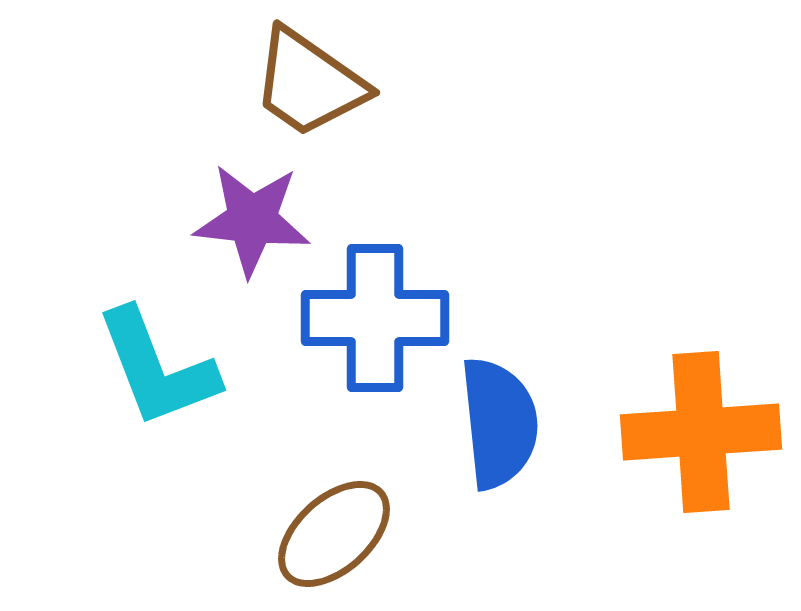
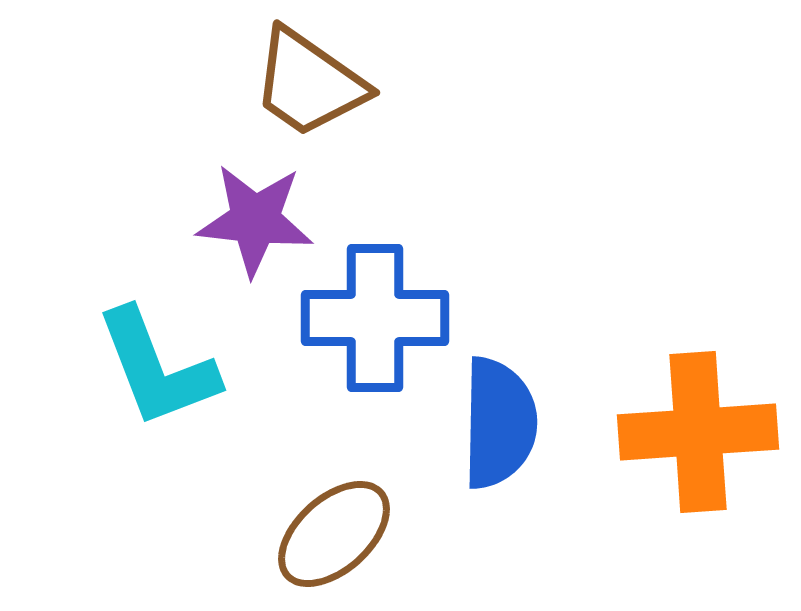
purple star: moved 3 px right
blue semicircle: rotated 7 degrees clockwise
orange cross: moved 3 px left
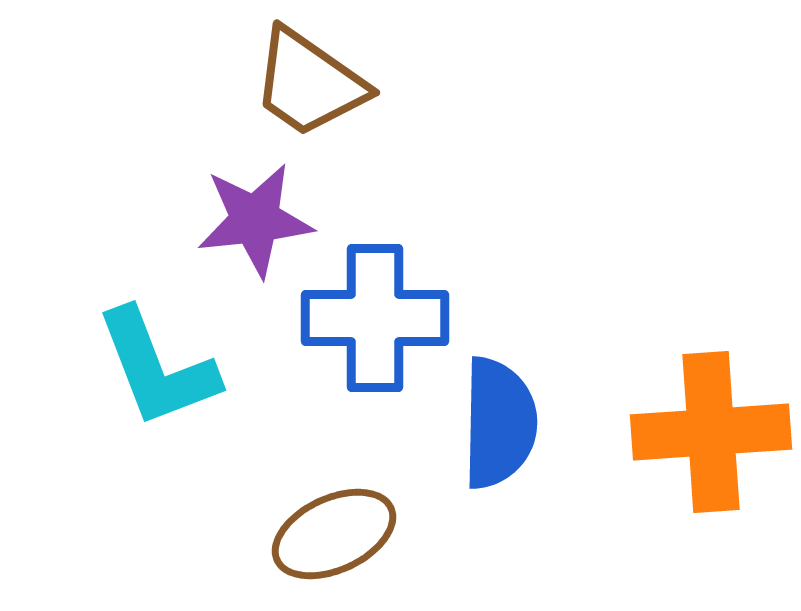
purple star: rotated 12 degrees counterclockwise
orange cross: moved 13 px right
brown ellipse: rotated 17 degrees clockwise
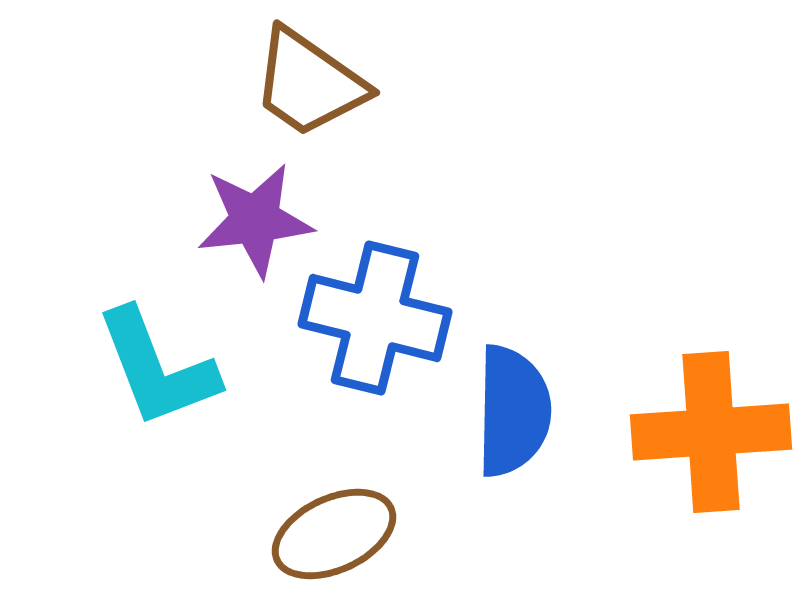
blue cross: rotated 14 degrees clockwise
blue semicircle: moved 14 px right, 12 px up
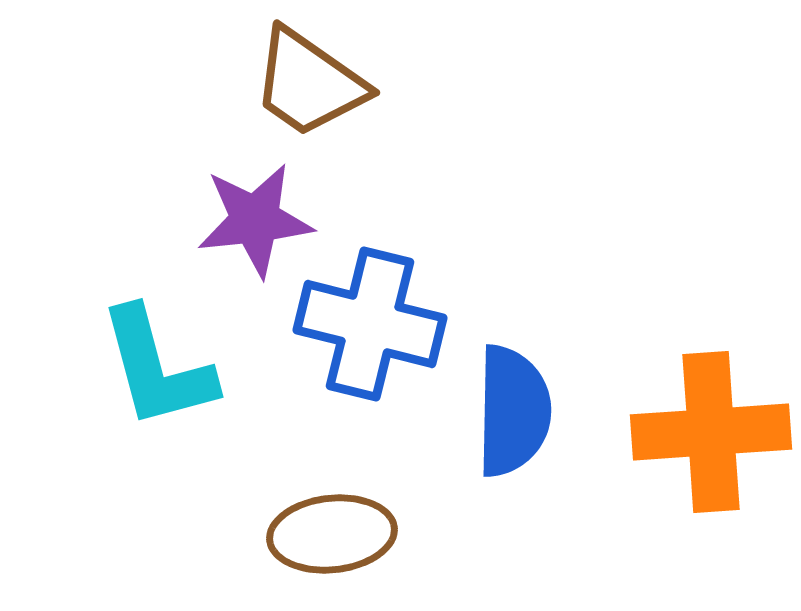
blue cross: moved 5 px left, 6 px down
cyan L-shape: rotated 6 degrees clockwise
brown ellipse: moved 2 px left; rotated 19 degrees clockwise
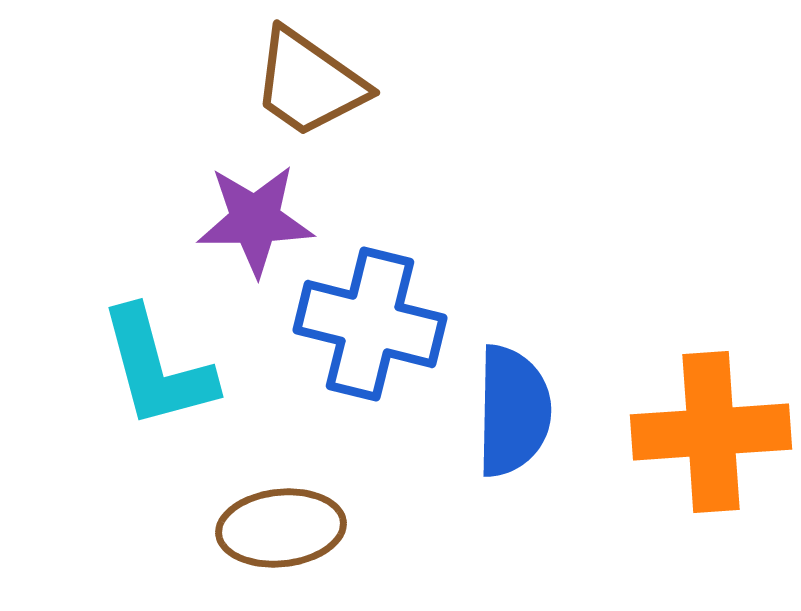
purple star: rotated 5 degrees clockwise
brown ellipse: moved 51 px left, 6 px up
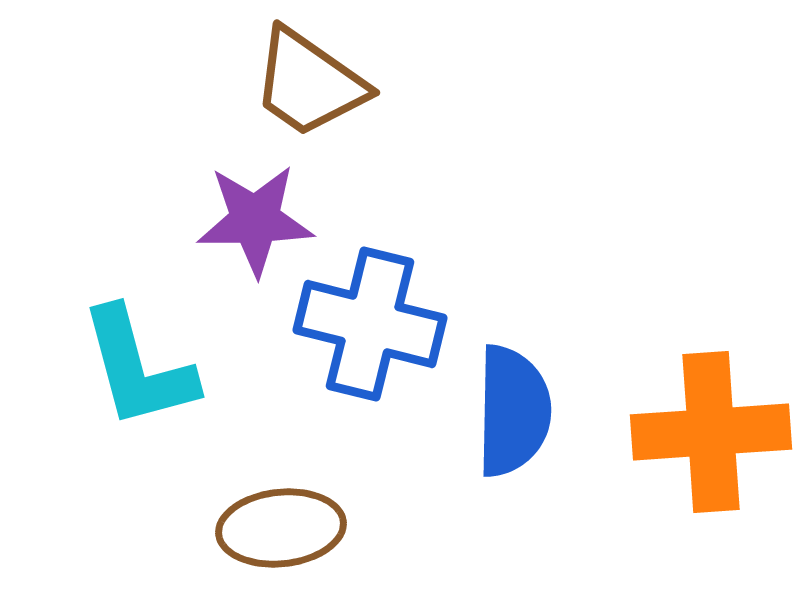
cyan L-shape: moved 19 px left
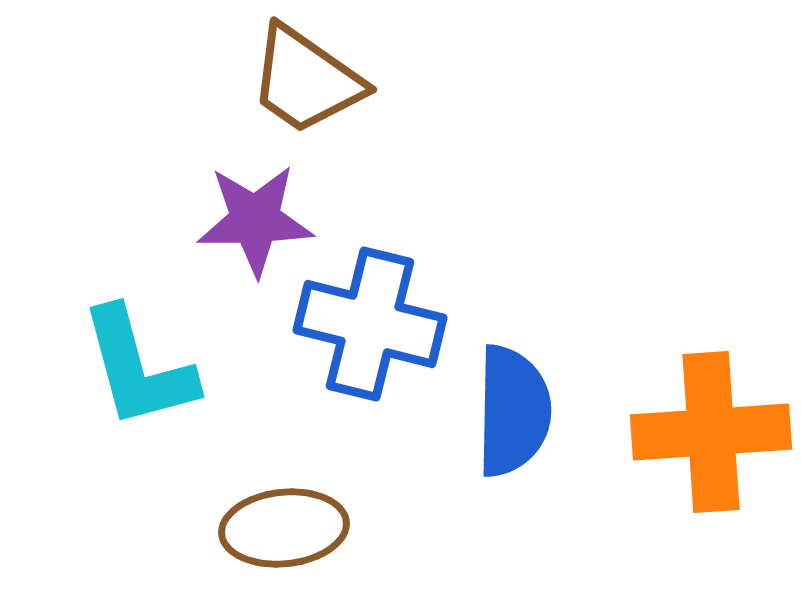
brown trapezoid: moved 3 px left, 3 px up
brown ellipse: moved 3 px right
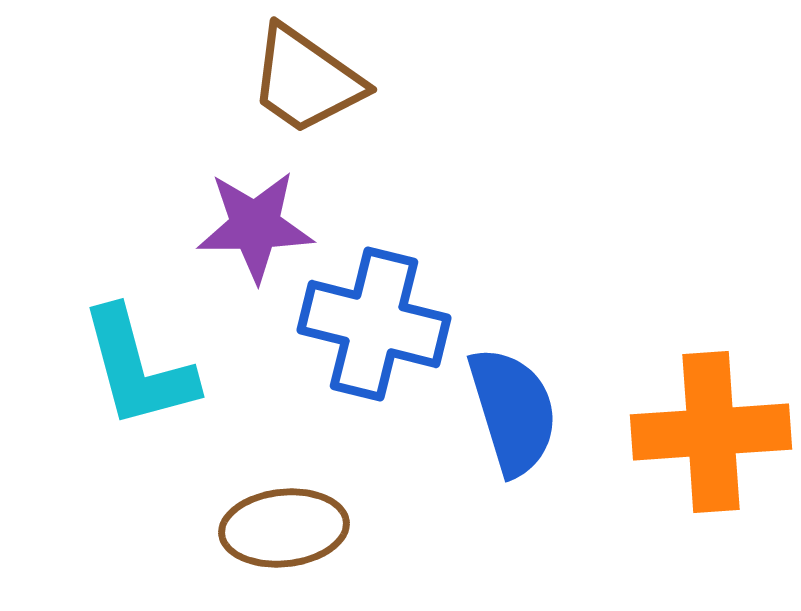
purple star: moved 6 px down
blue cross: moved 4 px right
blue semicircle: rotated 18 degrees counterclockwise
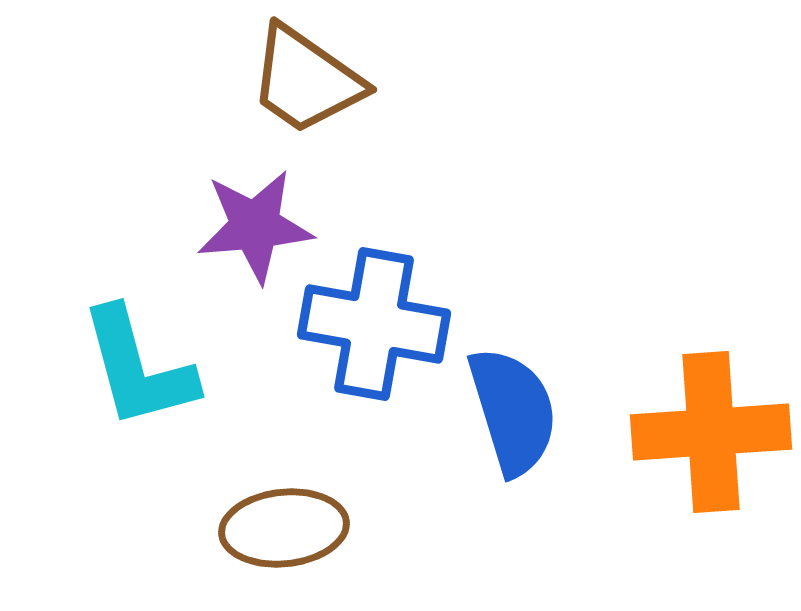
purple star: rotated 4 degrees counterclockwise
blue cross: rotated 4 degrees counterclockwise
